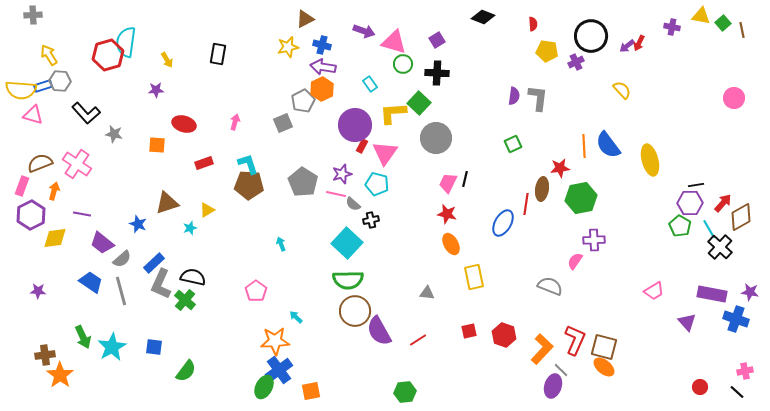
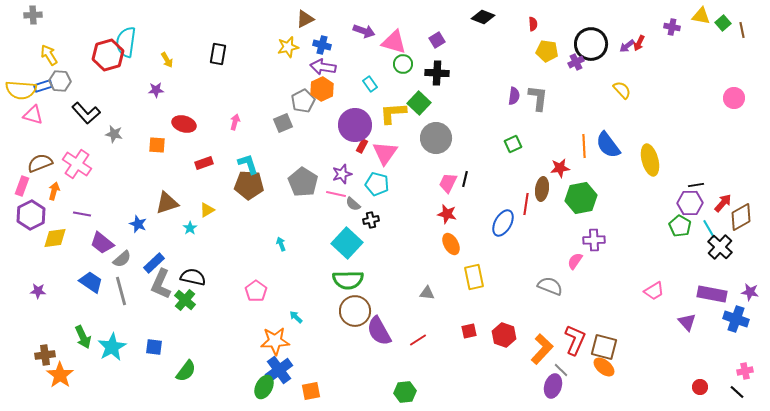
black circle at (591, 36): moved 8 px down
cyan star at (190, 228): rotated 16 degrees counterclockwise
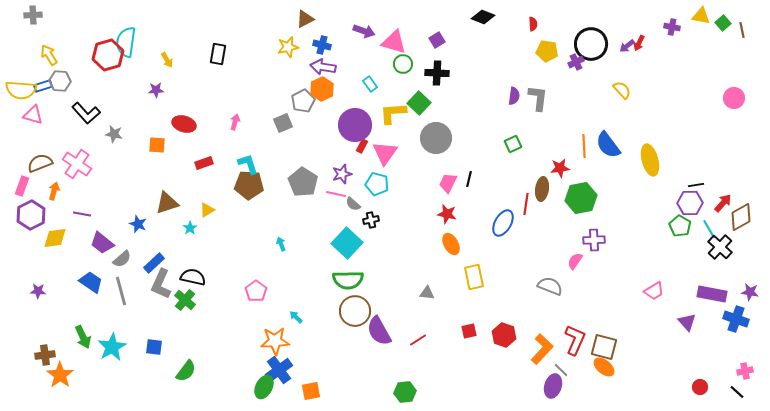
black line at (465, 179): moved 4 px right
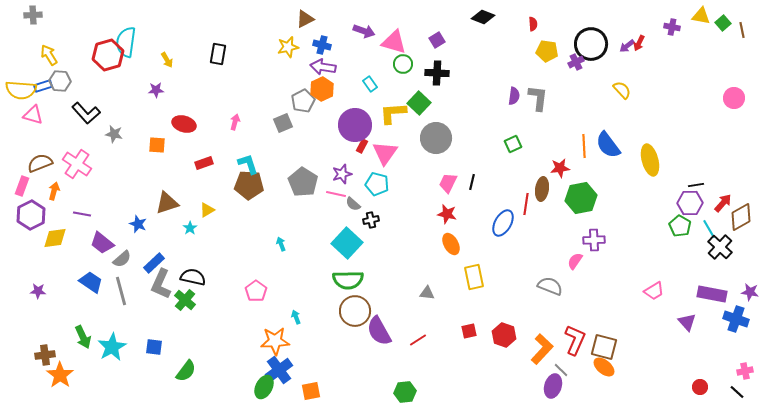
black line at (469, 179): moved 3 px right, 3 px down
cyan arrow at (296, 317): rotated 24 degrees clockwise
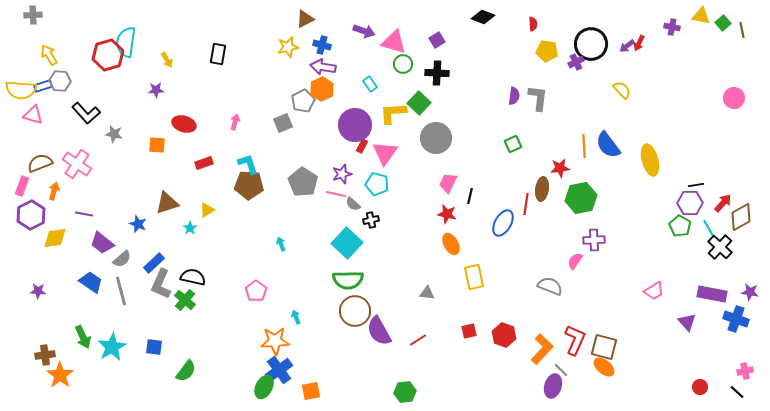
black line at (472, 182): moved 2 px left, 14 px down
purple line at (82, 214): moved 2 px right
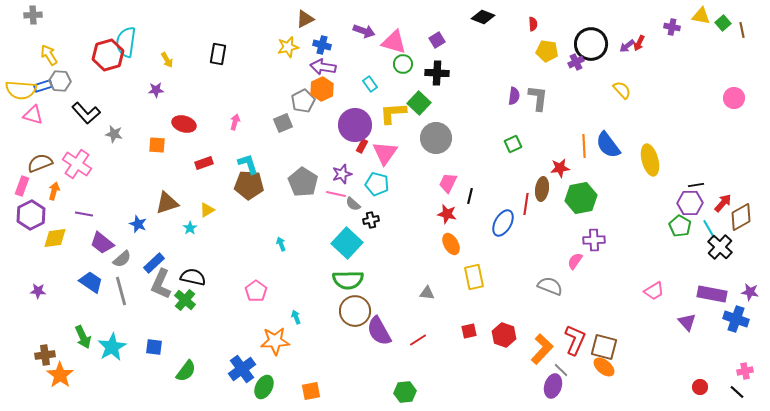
blue cross at (279, 370): moved 37 px left, 1 px up
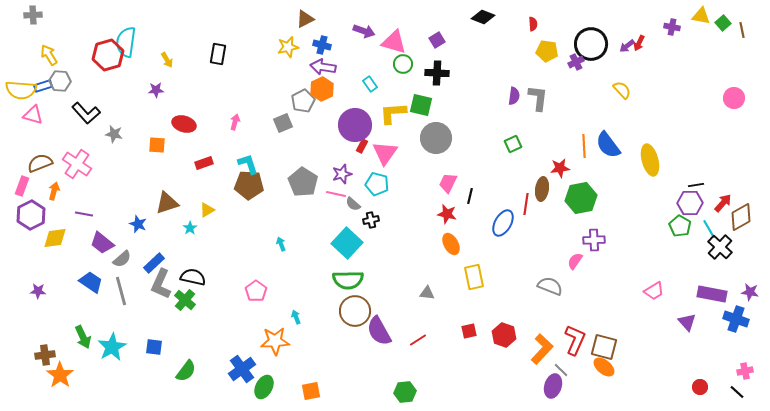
green square at (419, 103): moved 2 px right, 2 px down; rotated 30 degrees counterclockwise
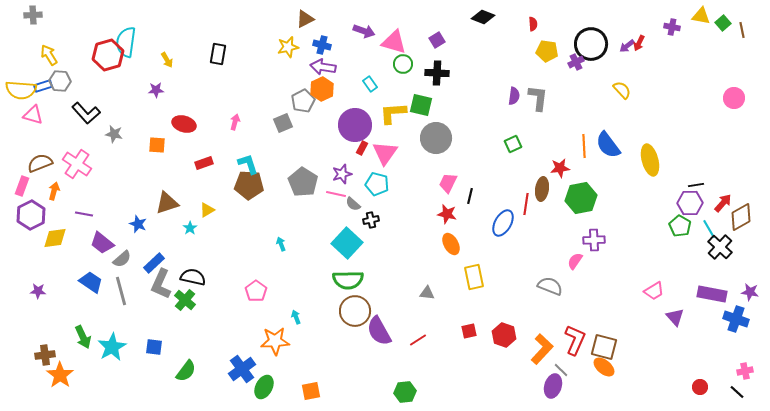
red rectangle at (362, 146): moved 2 px down
purple triangle at (687, 322): moved 12 px left, 5 px up
